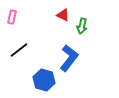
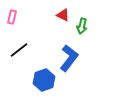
blue hexagon: rotated 25 degrees clockwise
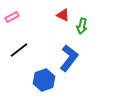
pink rectangle: rotated 48 degrees clockwise
